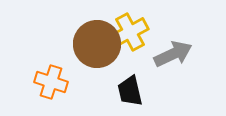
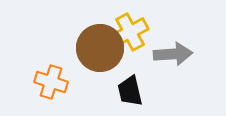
brown circle: moved 3 px right, 4 px down
gray arrow: rotated 21 degrees clockwise
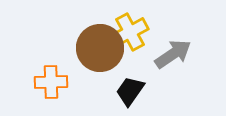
gray arrow: rotated 30 degrees counterclockwise
orange cross: rotated 20 degrees counterclockwise
black trapezoid: rotated 48 degrees clockwise
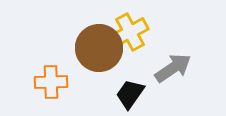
brown circle: moved 1 px left
gray arrow: moved 14 px down
black trapezoid: moved 3 px down
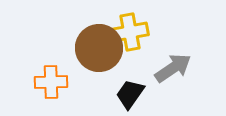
yellow cross: rotated 18 degrees clockwise
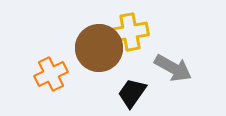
gray arrow: rotated 63 degrees clockwise
orange cross: moved 8 px up; rotated 24 degrees counterclockwise
black trapezoid: moved 2 px right, 1 px up
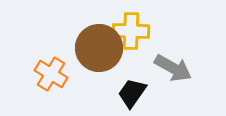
yellow cross: moved 1 px right, 1 px up; rotated 12 degrees clockwise
orange cross: rotated 32 degrees counterclockwise
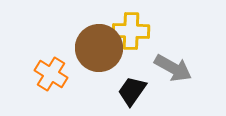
black trapezoid: moved 2 px up
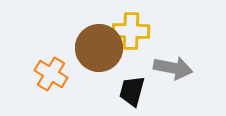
gray arrow: rotated 18 degrees counterclockwise
black trapezoid: rotated 20 degrees counterclockwise
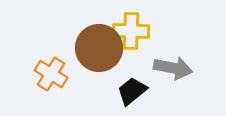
black trapezoid: rotated 36 degrees clockwise
